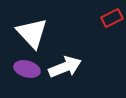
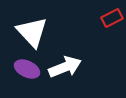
white triangle: moved 1 px up
purple ellipse: rotated 10 degrees clockwise
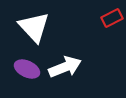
white triangle: moved 2 px right, 5 px up
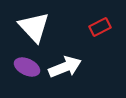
red rectangle: moved 12 px left, 9 px down
purple ellipse: moved 2 px up
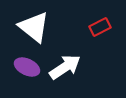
white triangle: rotated 8 degrees counterclockwise
white arrow: rotated 12 degrees counterclockwise
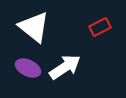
purple ellipse: moved 1 px right, 1 px down
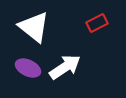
red rectangle: moved 3 px left, 4 px up
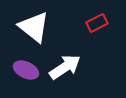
purple ellipse: moved 2 px left, 2 px down
